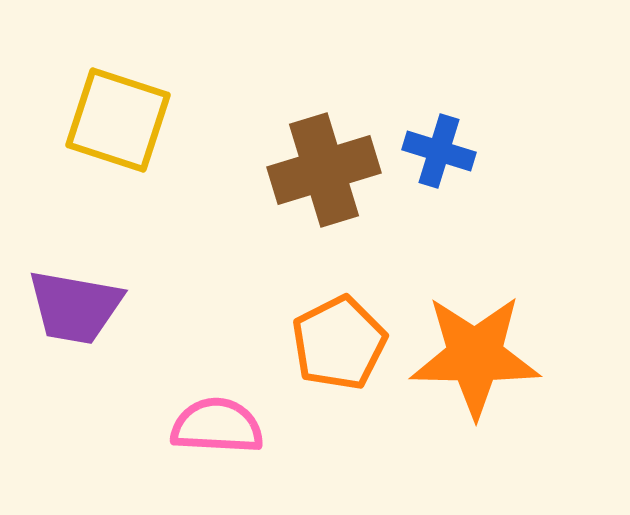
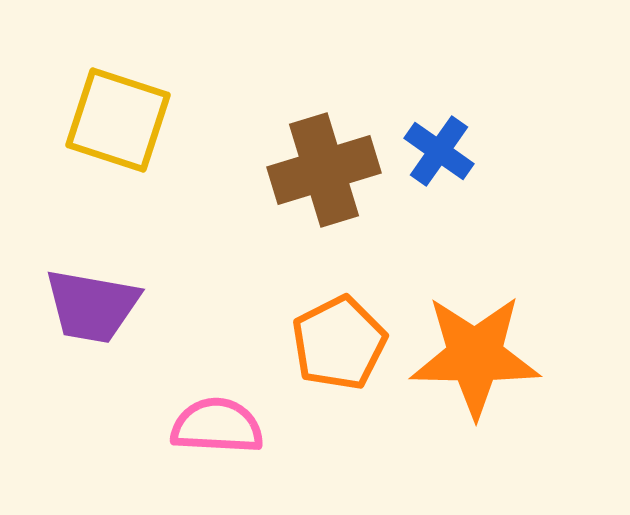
blue cross: rotated 18 degrees clockwise
purple trapezoid: moved 17 px right, 1 px up
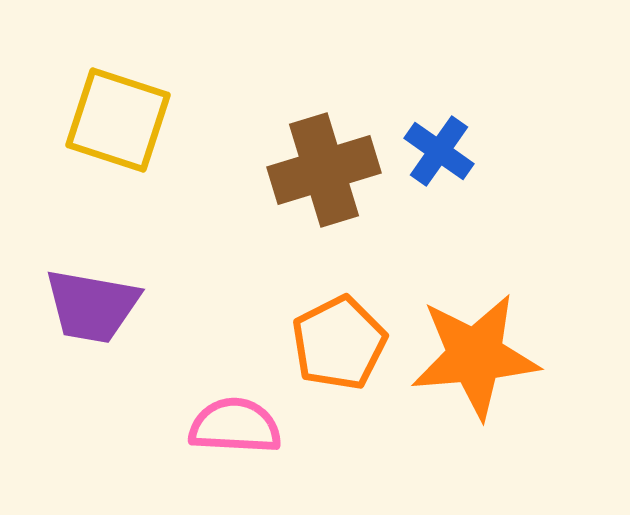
orange star: rotated 6 degrees counterclockwise
pink semicircle: moved 18 px right
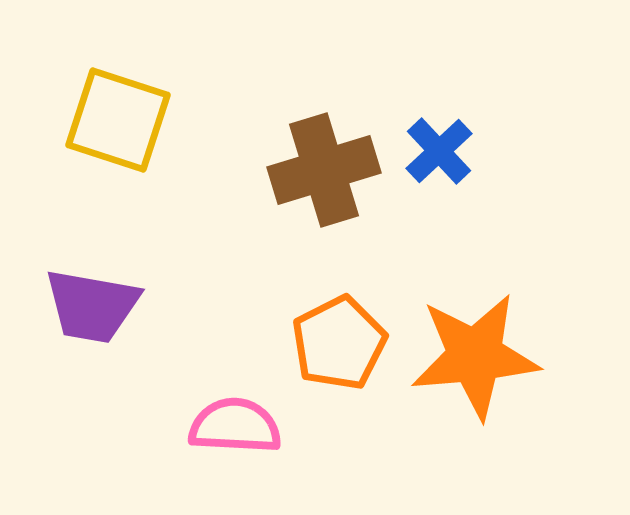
blue cross: rotated 12 degrees clockwise
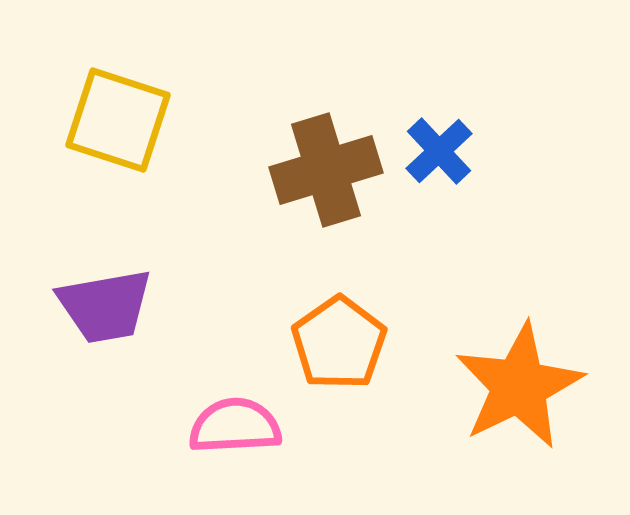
brown cross: moved 2 px right
purple trapezoid: moved 13 px right; rotated 20 degrees counterclockwise
orange pentagon: rotated 8 degrees counterclockwise
orange star: moved 44 px right, 30 px down; rotated 21 degrees counterclockwise
pink semicircle: rotated 6 degrees counterclockwise
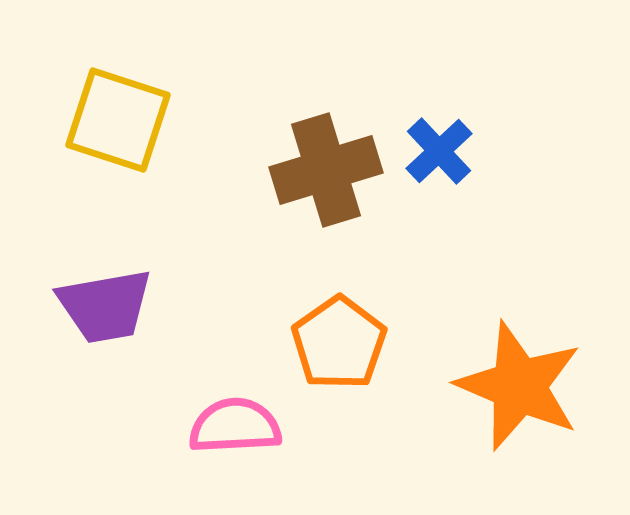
orange star: rotated 23 degrees counterclockwise
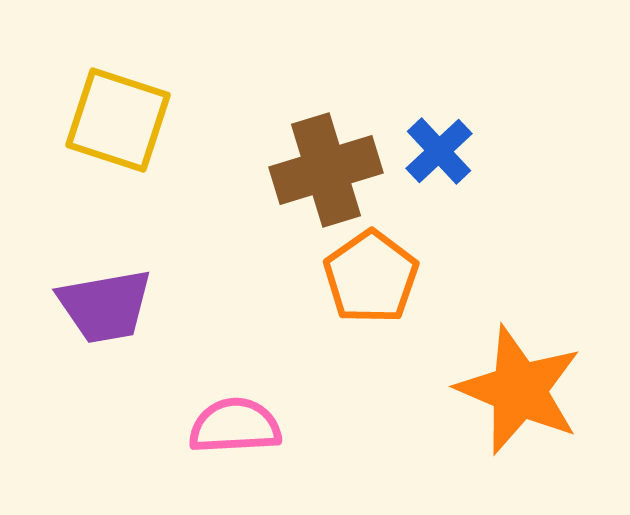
orange pentagon: moved 32 px right, 66 px up
orange star: moved 4 px down
